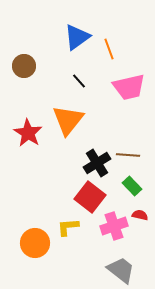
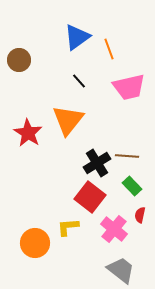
brown circle: moved 5 px left, 6 px up
brown line: moved 1 px left, 1 px down
red semicircle: rotated 91 degrees counterclockwise
pink cross: moved 3 px down; rotated 32 degrees counterclockwise
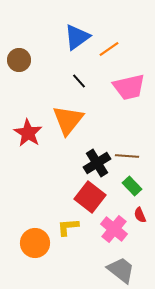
orange line: rotated 75 degrees clockwise
red semicircle: rotated 35 degrees counterclockwise
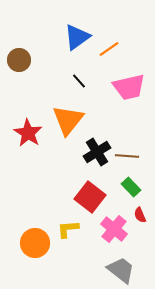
black cross: moved 11 px up
green rectangle: moved 1 px left, 1 px down
yellow L-shape: moved 2 px down
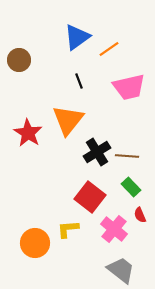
black line: rotated 21 degrees clockwise
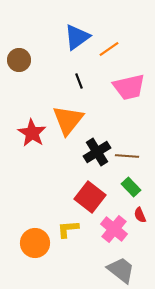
red star: moved 4 px right
